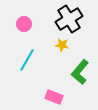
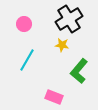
green L-shape: moved 1 px left, 1 px up
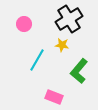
cyan line: moved 10 px right
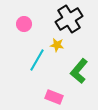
yellow star: moved 5 px left
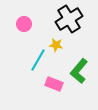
yellow star: moved 1 px left
cyan line: moved 1 px right
pink rectangle: moved 13 px up
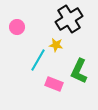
pink circle: moved 7 px left, 3 px down
green L-shape: rotated 15 degrees counterclockwise
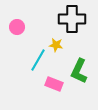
black cross: moved 3 px right; rotated 32 degrees clockwise
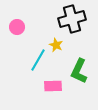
black cross: rotated 16 degrees counterclockwise
yellow star: rotated 16 degrees clockwise
pink rectangle: moved 1 px left, 2 px down; rotated 24 degrees counterclockwise
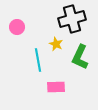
yellow star: moved 1 px up
cyan line: rotated 40 degrees counterclockwise
green L-shape: moved 1 px right, 14 px up
pink rectangle: moved 3 px right, 1 px down
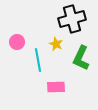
pink circle: moved 15 px down
green L-shape: moved 1 px right, 1 px down
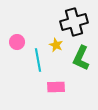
black cross: moved 2 px right, 3 px down
yellow star: moved 1 px down
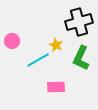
black cross: moved 5 px right
pink circle: moved 5 px left, 1 px up
cyan line: rotated 70 degrees clockwise
